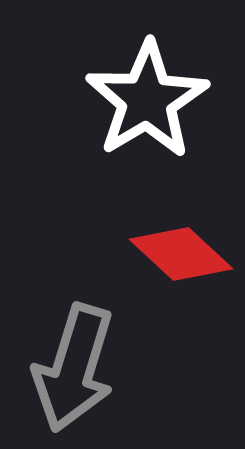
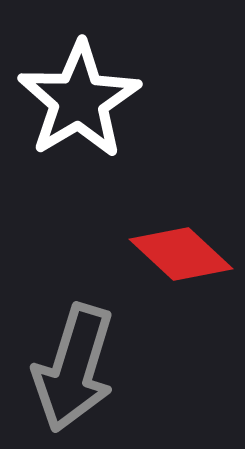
white star: moved 68 px left
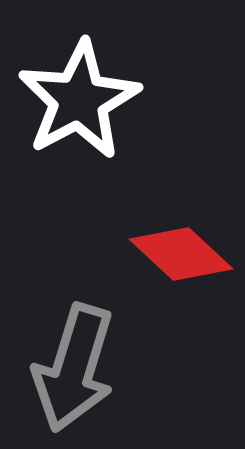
white star: rotated 3 degrees clockwise
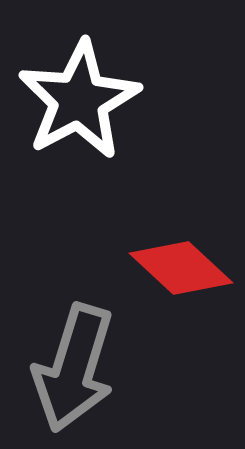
red diamond: moved 14 px down
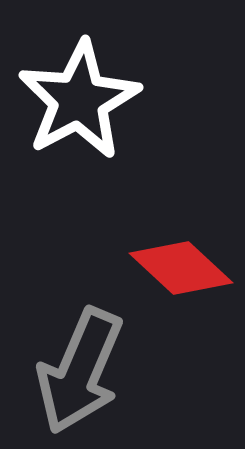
gray arrow: moved 6 px right, 3 px down; rotated 6 degrees clockwise
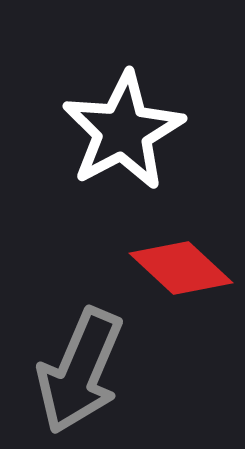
white star: moved 44 px right, 31 px down
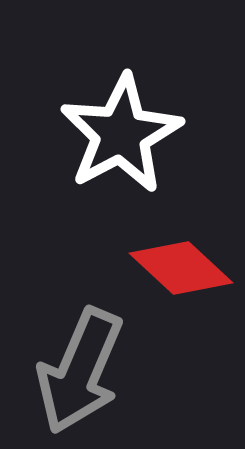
white star: moved 2 px left, 3 px down
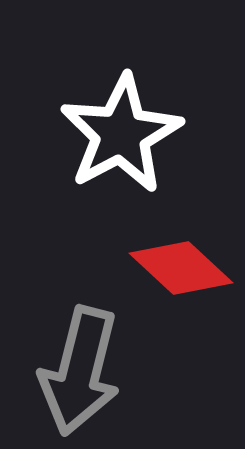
gray arrow: rotated 9 degrees counterclockwise
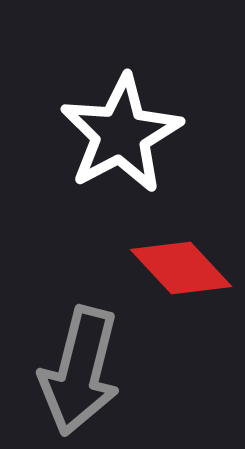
red diamond: rotated 4 degrees clockwise
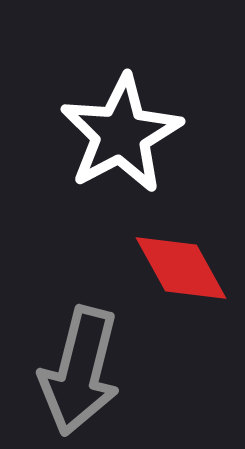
red diamond: rotated 14 degrees clockwise
